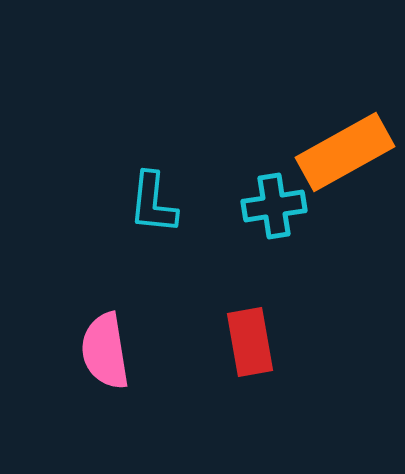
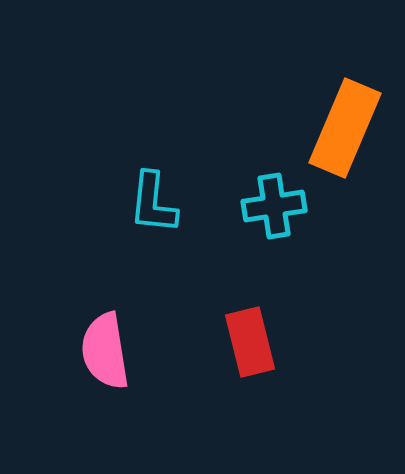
orange rectangle: moved 24 px up; rotated 38 degrees counterclockwise
red rectangle: rotated 4 degrees counterclockwise
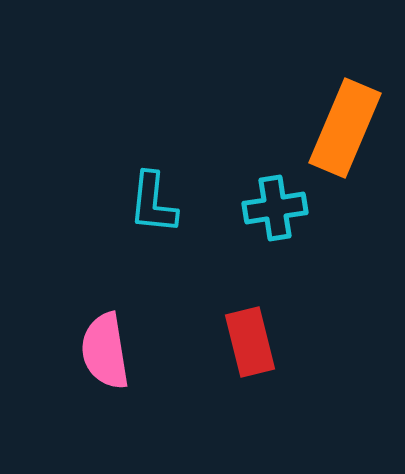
cyan cross: moved 1 px right, 2 px down
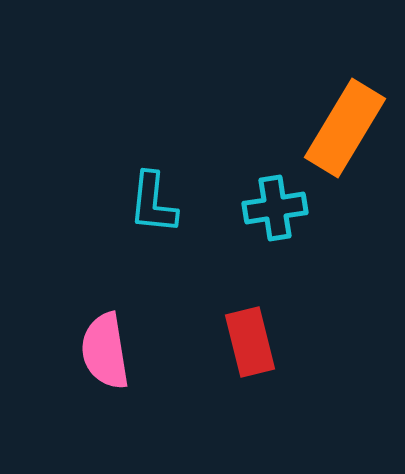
orange rectangle: rotated 8 degrees clockwise
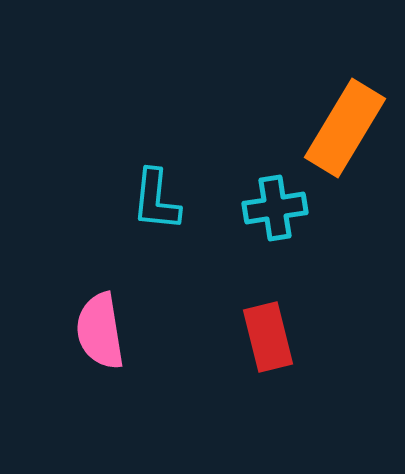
cyan L-shape: moved 3 px right, 3 px up
red rectangle: moved 18 px right, 5 px up
pink semicircle: moved 5 px left, 20 px up
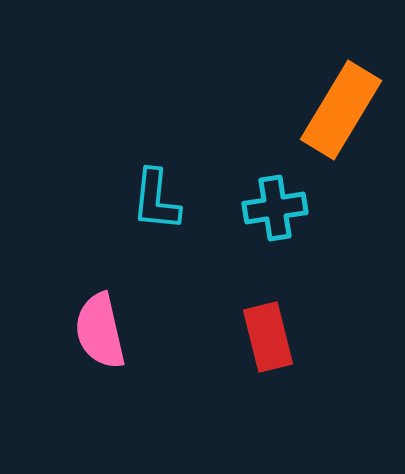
orange rectangle: moved 4 px left, 18 px up
pink semicircle: rotated 4 degrees counterclockwise
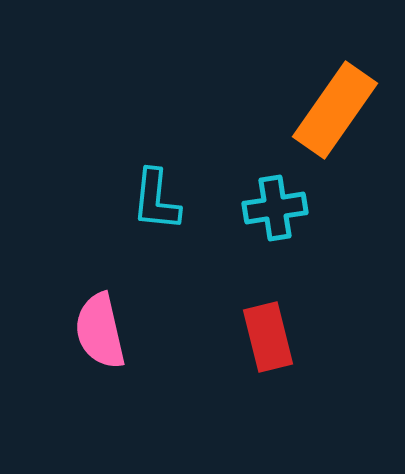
orange rectangle: moved 6 px left; rotated 4 degrees clockwise
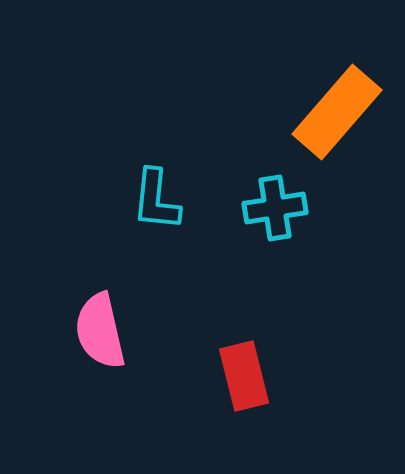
orange rectangle: moved 2 px right, 2 px down; rotated 6 degrees clockwise
red rectangle: moved 24 px left, 39 px down
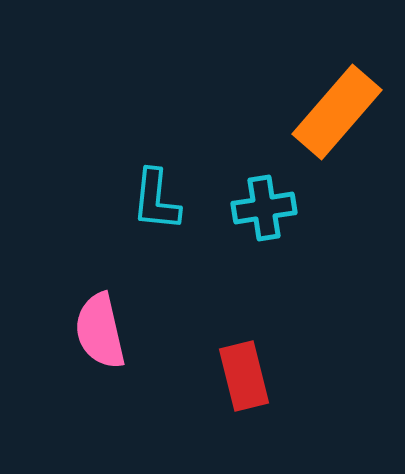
cyan cross: moved 11 px left
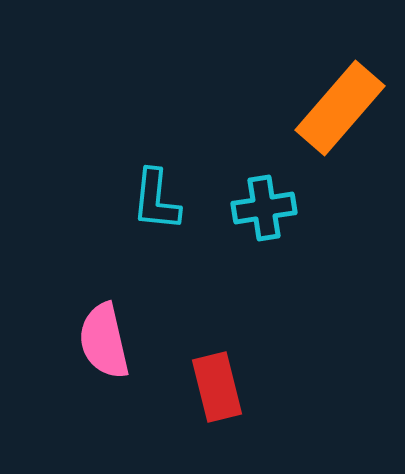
orange rectangle: moved 3 px right, 4 px up
pink semicircle: moved 4 px right, 10 px down
red rectangle: moved 27 px left, 11 px down
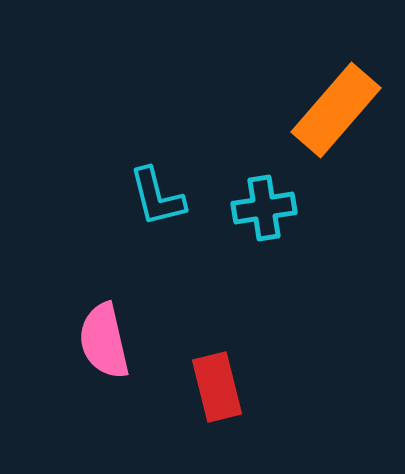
orange rectangle: moved 4 px left, 2 px down
cyan L-shape: moved 1 px right, 3 px up; rotated 20 degrees counterclockwise
